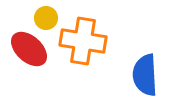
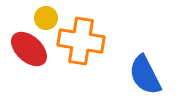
orange cross: moved 2 px left
blue semicircle: rotated 24 degrees counterclockwise
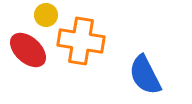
yellow circle: moved 3 px up
red ellipse: moved 1 px left, 1 px down
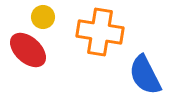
yellow circle: moved 3 px left, 2 px down
orange cross: moved 19 px right, 9 px up
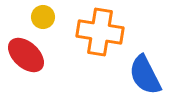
red ellipse: moved 2 px left, 5 px down
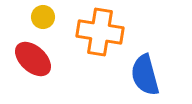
red ellipse: moved 7 px right, 4 px down
blue semicircle: rotated 12 degrees clockwise
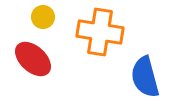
blue semicircle: moved 2 px down
